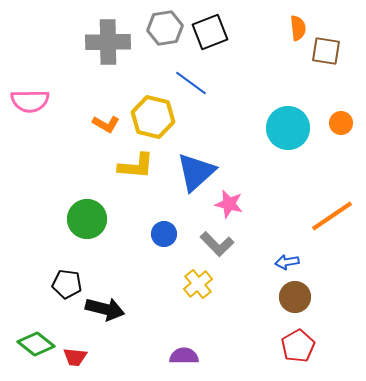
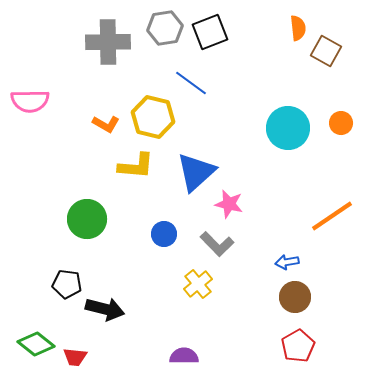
brown square: rotated 20 degrees clockwise
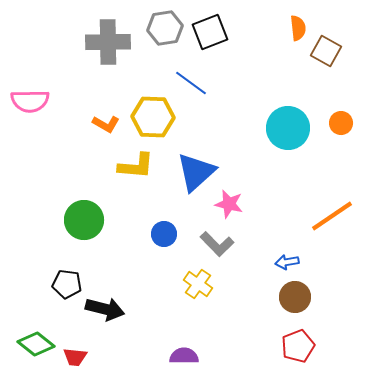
yellow hexagon: rotated 12 degrees counterclockwise
green circle: moved 3 px left, 1 px down
yellow cross: rotated 16 degrees counterclockwise
red pentagon: rotated 8 degrees clockwise
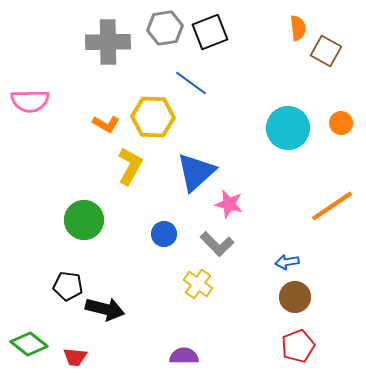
yellow L-shape: moved 6 px left; rotated 66 degrees counterclockwise
orange line: moved 10 px up
black pentagon: moved 1 px right, 2 px down
green diamond: moved 7 px left
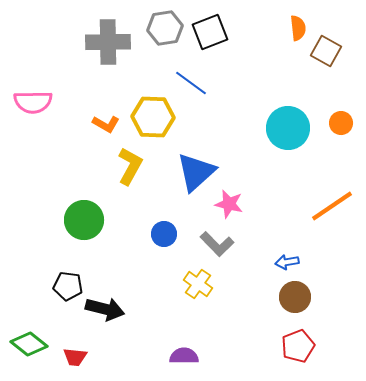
pink semicircle: moved 3 px right, 1 px down
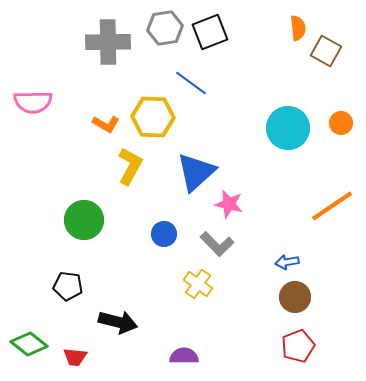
black arrow: moved 13 px right, 13 px down
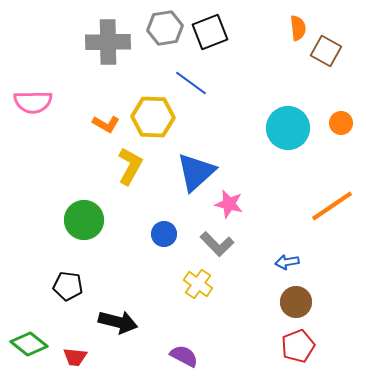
brown circle: moved 1 px right, 5 px down
purple semicircle: rotated 28 degrees clockwise
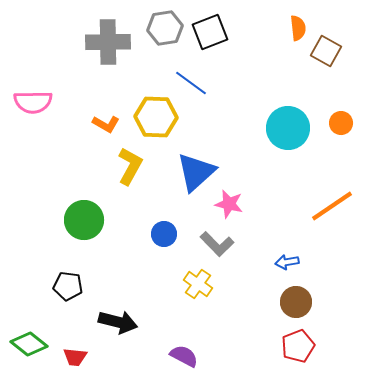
yellow hexagon: moved 3 px right
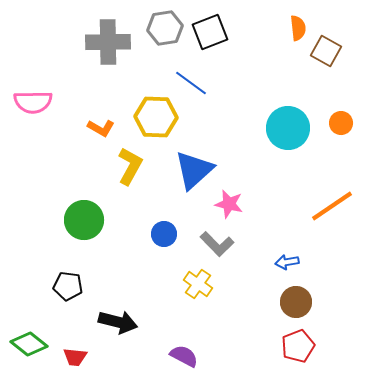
orange L-shape: moved 5 px left, 4 px down
blue triangle: moved 2 px left, 2 px up
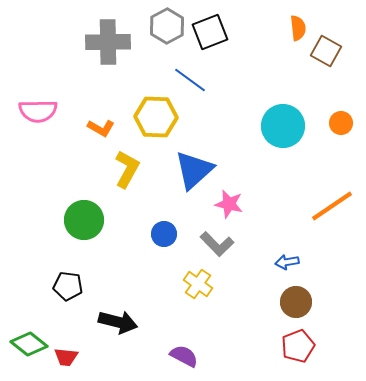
gray hexagon: moved 2 px right, 2 px up; rotated 20 degrees counterclockwise
blue line: moved 1 px left, 3 px up
pink semicircle: moved 5 px right, 9 px down
cyan circle: moved 5 px left, 2 px up
yellow L-shape: moved 3 px left, 3 px down
red trapezoid: moved 9 px left
